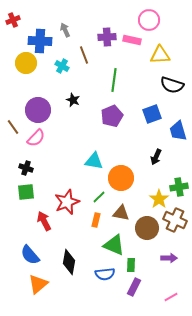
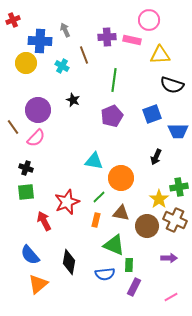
blue trapezoid at (178, 131): rotated 75 degrees counterclockwise
brown circle at (147, 228): moved 2 px up
green rectangle at (131, 265): moved 2 px left
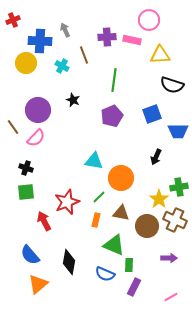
blue semicircle at (105, 274): rotated 30 degrees clockwise
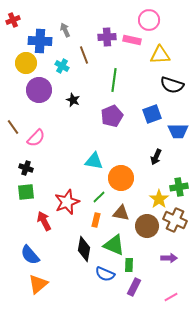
purple circle at (38, 110): moved 1 px right, 20 px up
black diamond at (69, 262): moved 15 px right, 13 px up
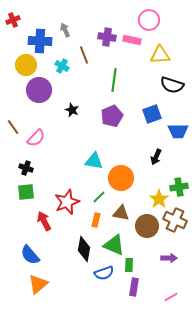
purple cross at (107, 37): rotated 12 degrees clockwise
yellow circle at (26, 63): moved 2 px down
black star at (73, 100): moved 1 px left, 10 px down
blue semicircle at (105, 274): moved 1 px left, 1 px up; rotated 42 degrees counterclockwise
purple rectangle at (134, 287): rotated 18 degrees counterclockwise
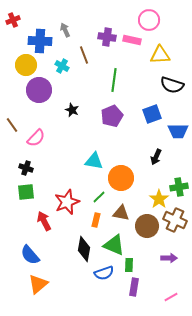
brown line at (13, 127): moved 1 px left, 2 px up
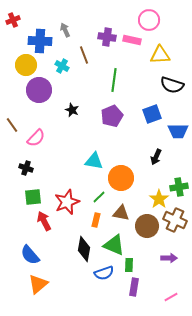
green square at (26, 192): moved 7 px right, 5 px down
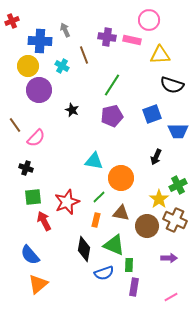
red cross at (13, 20): moved 1 px left, 1 px down
yellow circle at (26, 65): moved 2 px right, 1 px down
green line at (114, 80): moved 2 px left, 5 px down; rotated 25 degrees clockwise
purple pentagon at (112, 116): rotated 10 degrees clockwise
brown line at (12, 125): moved 3 px right
green cross at (179, 187): moved 1 px left, 2 px up; rotated 18 degrees counterclockwise
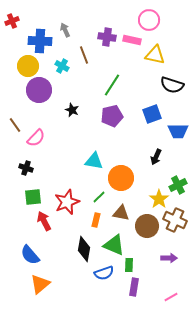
yellow triangle at (160, 55): moved 5 px left; rotated 15 degrees clockwise
orange triangle at (38, 284): moved 2 px right
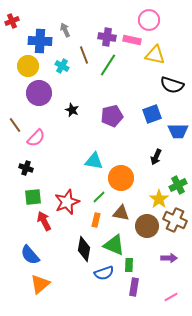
green line at (112, 85): moved 4 px left, 20 px up
purple circle at (39, 90): moved 3 px down
